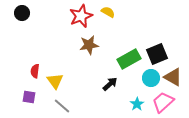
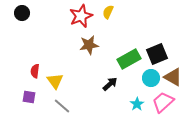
yellow semicircle: rotated 96 degrees counterclockwise
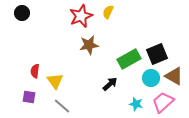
brown triangle: moved 1 px right, 1 px up
cyan star: moved 1 px left; rotated 24 degrees counterclockwise
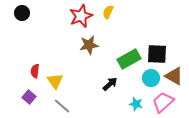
black square: rotated 25 degrees clockwise
purple square: rotated 32 degrees clockwise
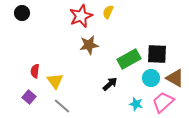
brown triangle: moved 1 px right, 2 px down
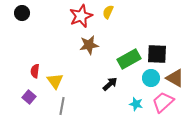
gray line: rotated 60 degrees clockwise
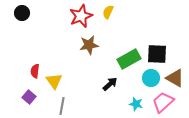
yellow triangle: moved 1 px left
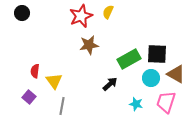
brown triangle: moved 1 px right, 4 px up
pink trapezoid: moved 3 px right; rotated 30 degrees counterclockwise
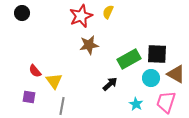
red semicircle: rotated 48 degrees counterclockwise
purple square: rotated 32 degrees counterclockwise
cyan star: rotated 16 degrees clockwise
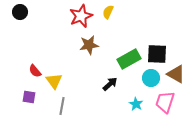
black circle: moved 2 px left, 1 px up
pink trapezoid: moved 1 px left
